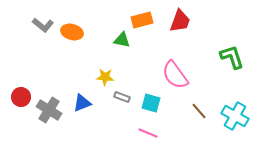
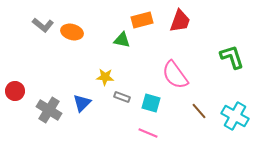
red circle: moved 6 px left, 6 px up
blue triangle: rotated 24 degrees counterclockwise
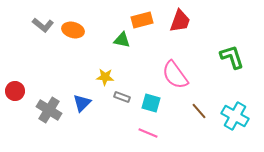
orange ellipse: moved 1 px right, 2 px up
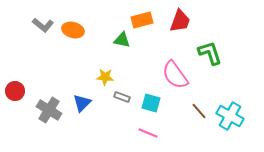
green L-shape: moved 22 px left, 4 px up
cyan cross: moved 5 px left
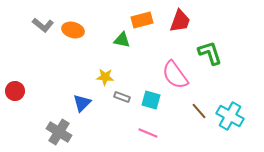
cyan square: moved 3 px up
gray cross: moved 10 px right, 22 px down
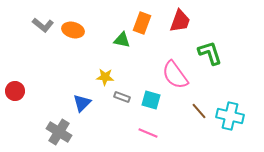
orange rectangle: moved 3 px down; rotated 55 degrees counterclockwise
cyan cross: rotated 16 degrees counterclockwise
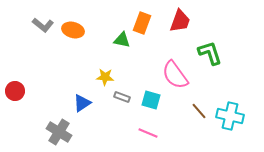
blue triangle: rotated 12 degrees clockwise
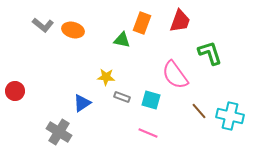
yellow star: moved 1 px right
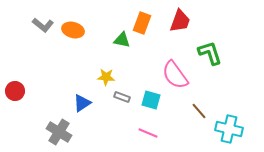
cyan cross: moved 1 px left, 13 px down
